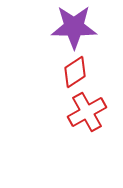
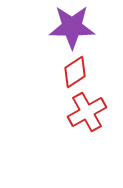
purple star: moved 2 px left
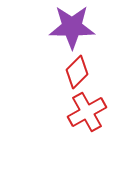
red diamond: moved 2 px right; rotated 12 degrees counterclockwise
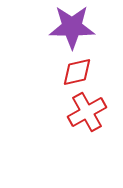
red diamond: rotated 32 degrees clockwise
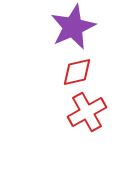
purple star: moved 1 px right; rotated 24 degrees counterclockwise
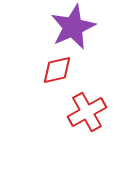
red diamond: moved 20 px left, 2 px up
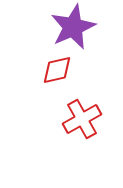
red cross: moved 5 px left, 7 px down
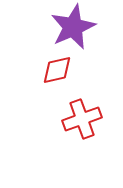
red cross: rotated 9 degrees clockwise
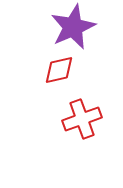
red diamond: moved 2 px right
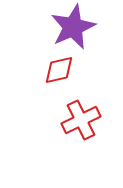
red cross: moved 1 px left, 1 px down; rotated 6 degrees counterclockwise
